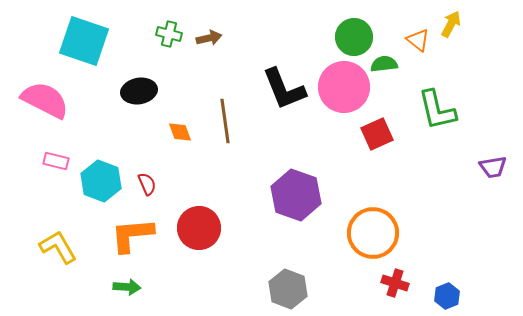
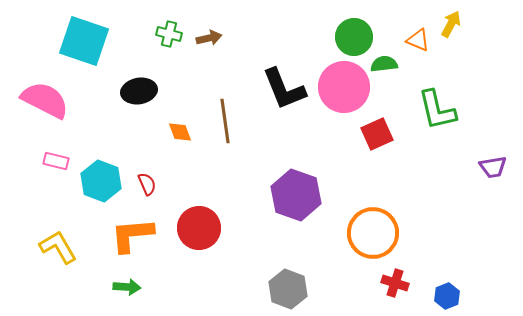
orange triangle: rotated 15 degrees counterclockwise
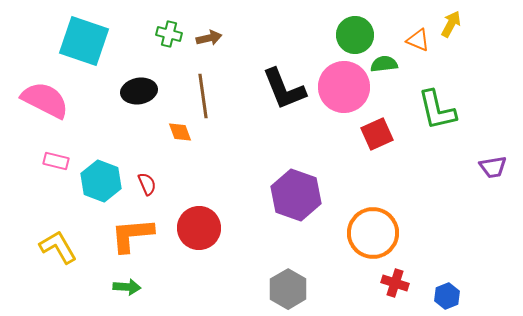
green circle: moved 1 px right, 2 px up
brown line: moved 22 px left, 25 px up
gray hexagon: rotated 9 degrees clockwise
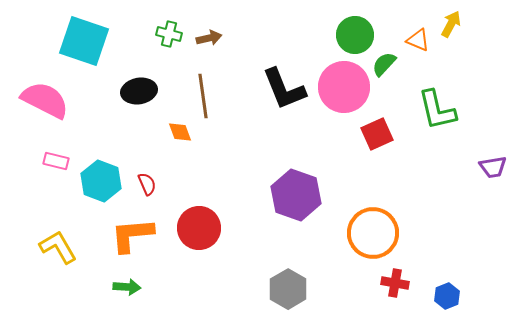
green semicircle: rotated 40 degrees counterclockwise
red cross: rotated 8 degrees counterclockwise
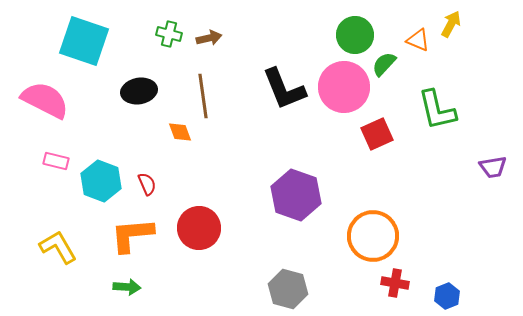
orange circle: moved 3 px down
gray hexagon: rotated 15 degrees counterclockwise
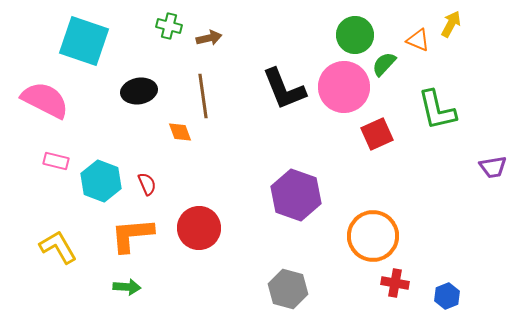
green cross: moved 8 px up
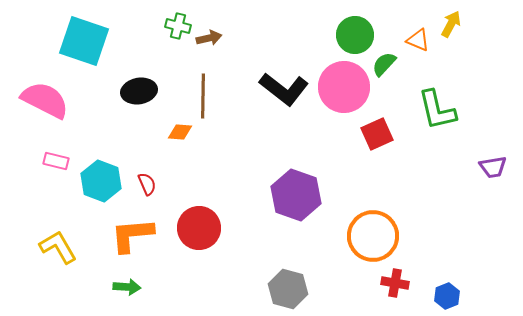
green cross: moved 9 px right
black L-shape: rotated 30 degrees counterclockwise
brown line: rotated 9 degrees clockwise
orange diamond: rotated 65 degrees counterclockwise
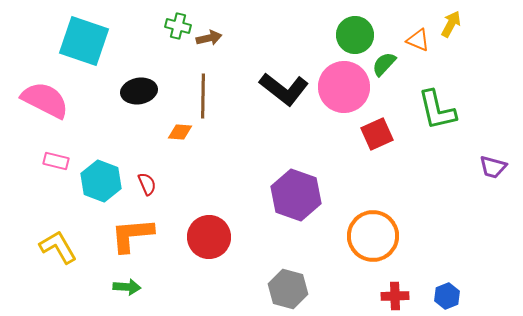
purple trapezoid: rotated 24 degrees clockwise
red circle: moved 10 px right, 9 px down
red cross: moved 13 px down; rotated 12 degrees counterclockwise
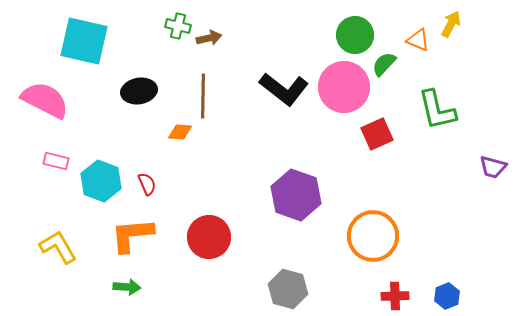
cyan square: rotated 6 degrees counterclockwise
